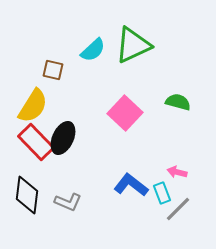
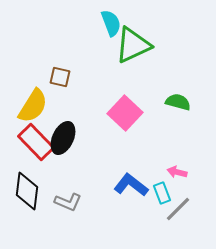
cyan semicircle: moved 18 px right, 27 px up; rotated 68 degrees counterclockwise
brown square: moved 7 px right, 7 px down
black diamond: moved 4 px up
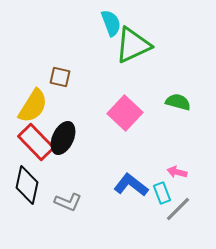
black diamond: moved 6 px up; rotated 6 degrees clockwise
